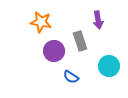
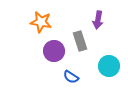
purple arrow: rotated 18 degrees clockwise
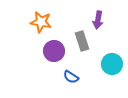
gray rectangle: moved 2 px right
cyan circle: moved 3 px right, 2 px up
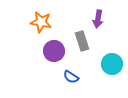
purple arrow: moved 1 px up
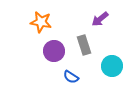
purple arrow: moved 2 px right; rotated 42 degrees clockwise
gray rectangle: moved 2 px right, 4 px down
cyan circle: moved 2 px down
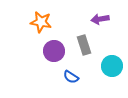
purple arrow: rotated 30 degrees clockwise
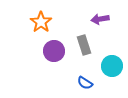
orange star: rotated 25 degrees clockwise
blue semicircle: moved 14 px right, 6 px down
